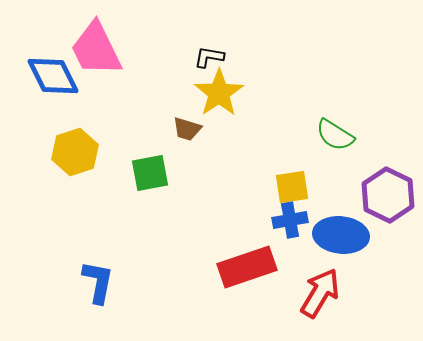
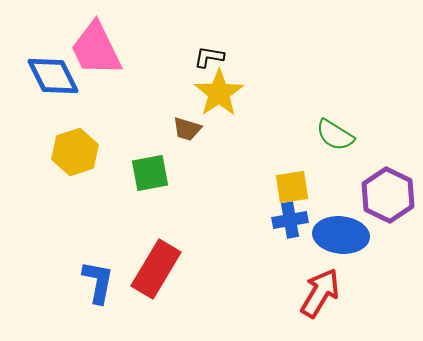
red rectangle: moved 91 px left, 2 px down; rotated 40 degrees counterclockwise
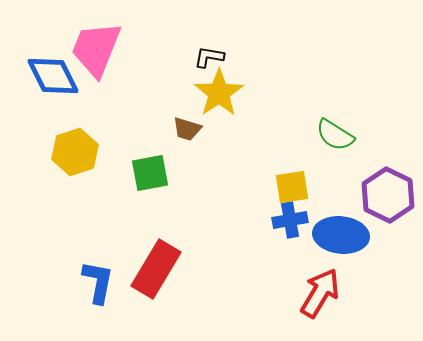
pink trapezoid: rotated 48 degrees clockwise
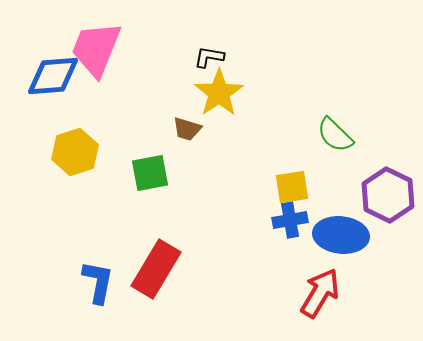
blue diamond: rotated 68 degrees counterclockwise
green semicircle: rotated 12 degrees clockwise
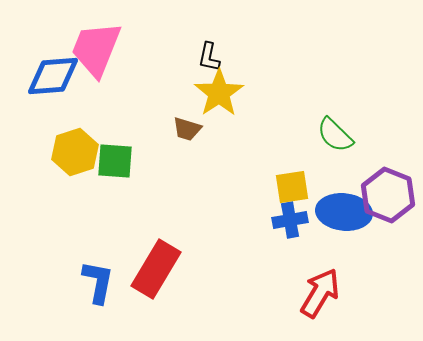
black L-shape: rotated 88 degrees counterclockwise
green square: moved 35 px left, 12 px up; rotated 15 degrees clockwise
purple hexagon: rotated 4 degrees counterclockwise
blue ellipse: moved 3 px right, 23 px up
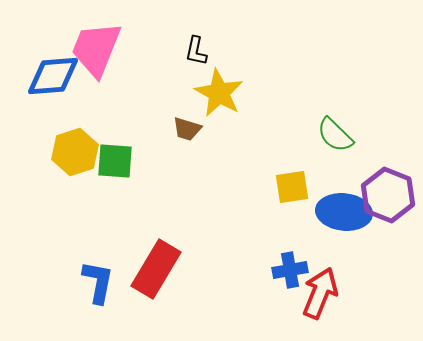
black L-shape: moved 13 px left, 6 px up
yellow star: rotated 9 degrees counterclockwise
blue cross: moved 50 px down
red arrow: rotated 9 degrees counterclockwise
